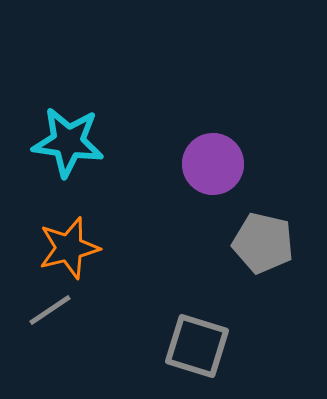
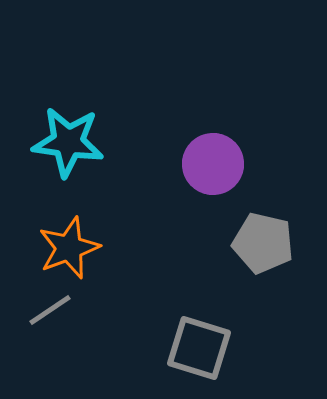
orange star: rotated 6 degrees counterclockwise
gray square: moved 2 px right, 2 px down
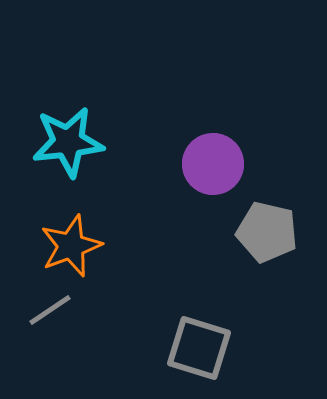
cyan star: rotated 14 degrees counterclockwise
gray pentagon: moved 4 px right, 11 px up
orange star: moved 2 px right, 2 px up
